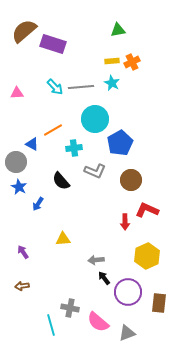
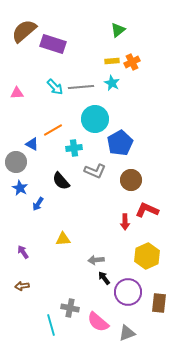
green triangle: rotated 28 degrees counterclockwise
blue star: moved 1 px right, 1 px down
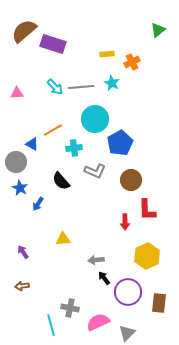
green triangle: moved 40 px right
yellow rectangle: moved 5 px left, 7 px up
red L-shape: rotated 115 degrees counterclockwise
pink semicircle: rotated 115 degrees clockwise
gray triangle: rotated 24 degrees counterclockwise
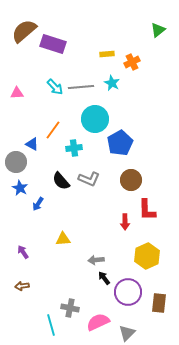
orange line: rotated 24 degrees counterclockwise
gray L-shape: moved 6 px left, 8 px down
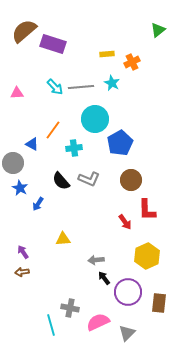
gray circle: moved 3 px left, 1 px down
red arrow: rotated 35 degrees counterclockwise
brown arrow: moved 14 px up
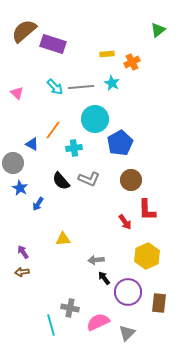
pink triangle: rotated 48 degrees clockwise
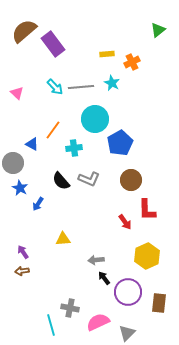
purple rectangle: rotated 35 degrees clockwise
brown arrow: moved 1 px up
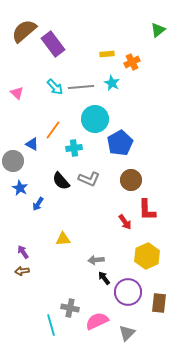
gray circle: moved 2 px up
pink semicircle: moved 1 px left, 1 px up
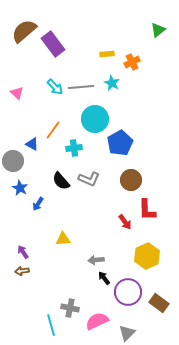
brown rectangle: rotated 60 degrees counterclockwise
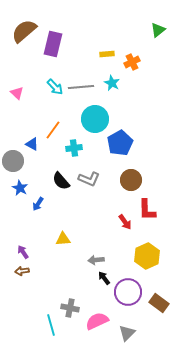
purple rectangle: rotated 50 degrees clockwise
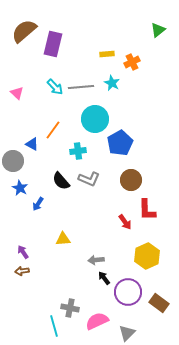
cyan cross: moved 4 px right, 3 px down
cyan line: moved 3 px right, 1 px down
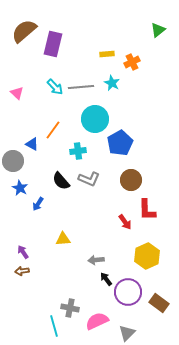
black arrow: moved 2 px right, 1 px down
